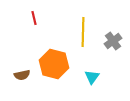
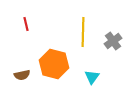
red line: moved 8 px left, 6 px down
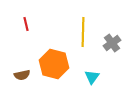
gray cross: moved 1 px left, 2 px down
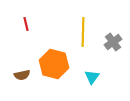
gray cross: moved 1 px right, 1 px up
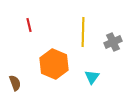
red line: moved 3 px right, 1 px down
gray cross: rotated 12 degrees clockwise
orange hexagon: rotated 8 degrees clockwise
brown semicircle: moved 7 px left, 8 px down; rotated 98 degrees counterclockwise
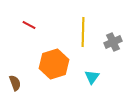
red line: rotated 48 degrees counterclockwise
orange hexagon: rotated 20 degrees clockwise
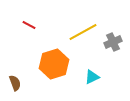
yellow line: rotated 60 degrees clockwise
cyan triangle: rotated 28 degrees clockwise
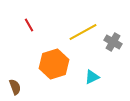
red line: rotated 32 degrees clockwise
gray cross: rotated 36 degrees counterclockwise
brown semicircle: moved 4 px down
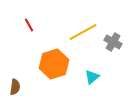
cyan triangle: rotated 14 degrees counterclockwise
brown semicircle: rotated 28 degrees clockwise
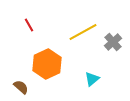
gray cross: rotated 18 degrees clockwise
orange hexagon: moved 7 px left; rotated 8 degrees counterclockwise
cyan triangle: moved 2 px down
brown semicircle: moved 6 px right; rotated 56 degrees counterclockwise
